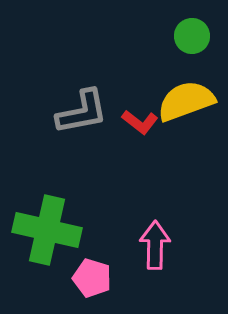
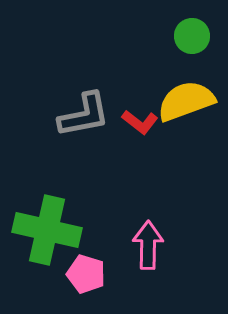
gray L-shape: moved 2 px right, 3 px down
pink arrow: moved 7 px left
pink pentagon: moved 6 px left, 4 px up
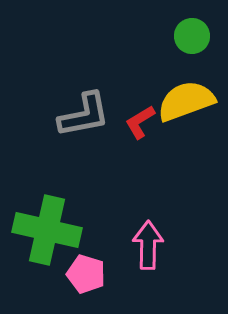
red L-shape: rotated 111 degrees clockwise
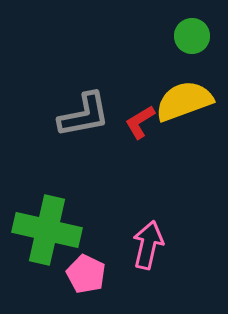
yellow semicircle: moved 2 px left
pink arrow: rotated 12 degrees clockwise
pink pentagon: rotated 9 degrees clockwise
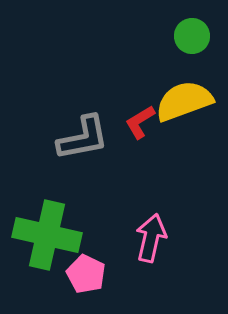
gray L-shape: moved 1 px left, 23 px down
green cross: moved 5 px down
pink arrow: moved 3 px right, 7 px up
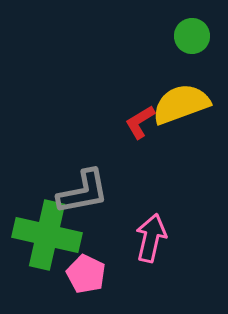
yellow semicircle: moved 3 px left, 3 px down
gray L-shape: moved 54 px down
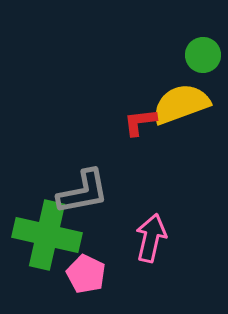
green circle: moved 11 px right, 19 px down
red L-shape: rotated 24 degrees clockwise
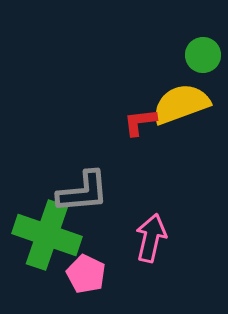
gray L-shape: rotated 6 degrees clockwise
green cross: rotated 6 degrees clockwise
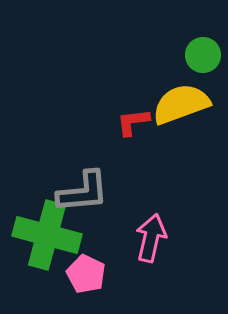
red L-shape: moved 7 px left
green cross: rotated 4 degrees counterclockwise
